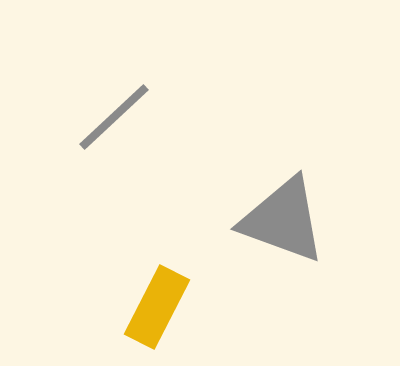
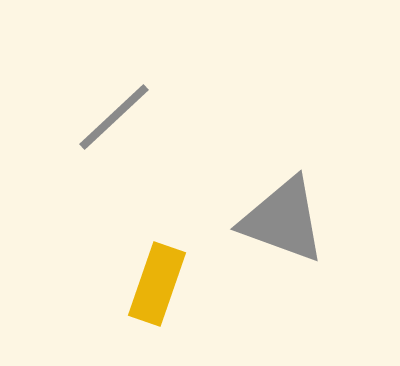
yellow rectangle: moved 23 px up; rotated 8 degrees counterclockwise
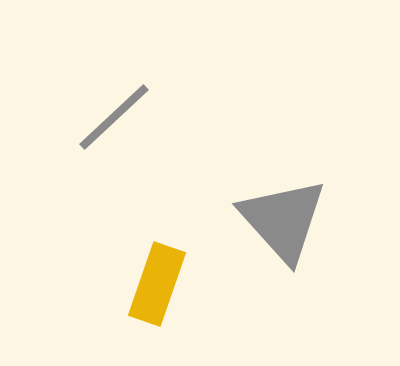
gray triangle: rotated 28 degrees clockwise
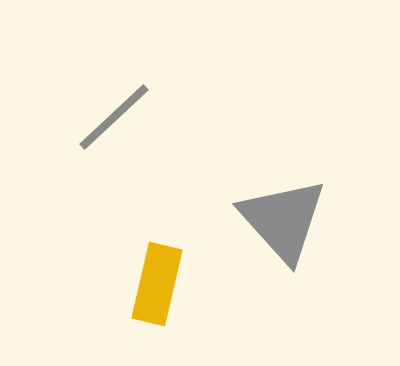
yellow rectangle: rotated 6 degrees counterclockwise
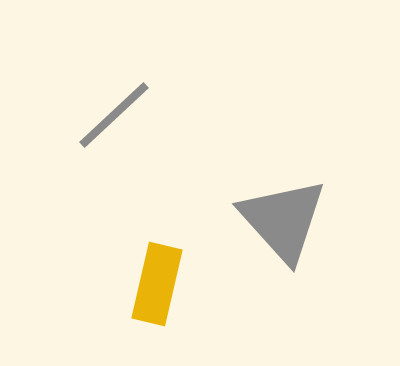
gray line: moved 2 px up
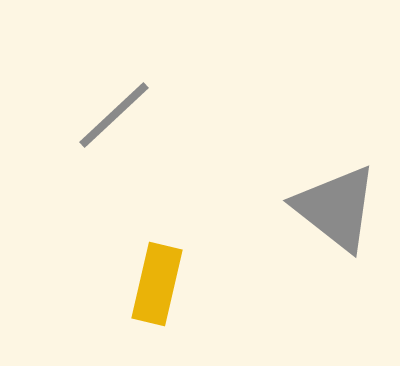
gray triangle: moved 53 px right, 12 px up; rotated 10 degrees counterclockwise
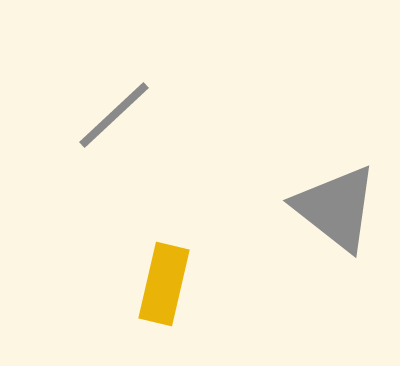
yellow rectangle: moved 7 px right
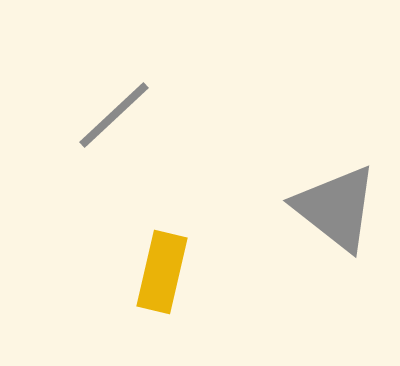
yellow rectangle: moved 2 px left, 12 px up
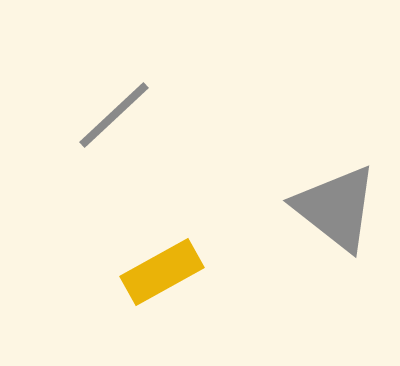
yellow rectangle: rotated 48 degrees clockwise
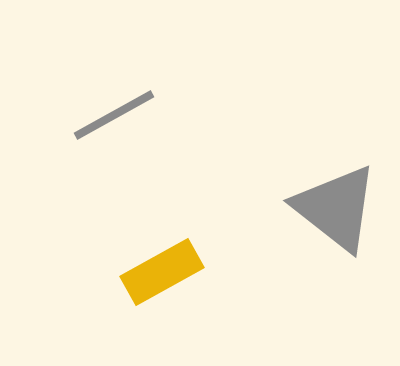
gray line: rotated 14 degrees clockwise
